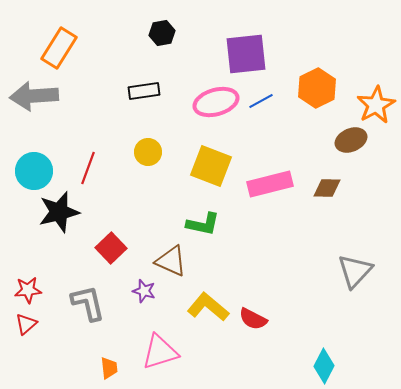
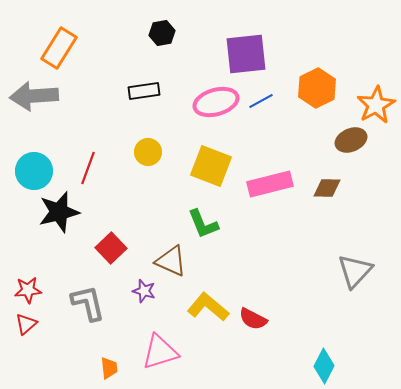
green L-shape: rotated 56 degrees clockwise
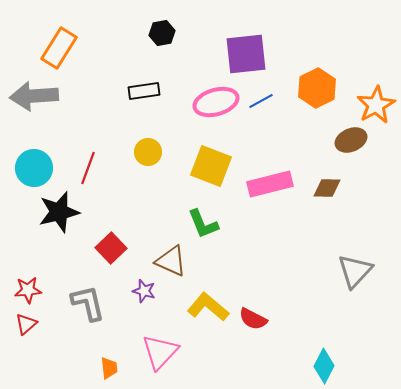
cyan circle: moved 3 px up
pink triangle: rotated 30 degrees counterclockwise
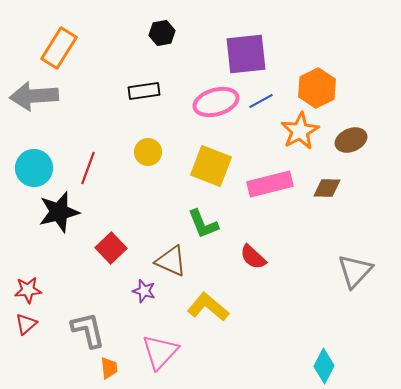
orange star: moved 76 px left, 26 px down
gray L-shape: moved 27 px down
red semicircle: moved 62 px up; rotated 16 degrees clockwise
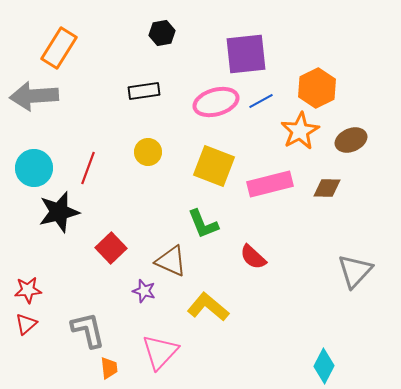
yellow square: moved 3 px right
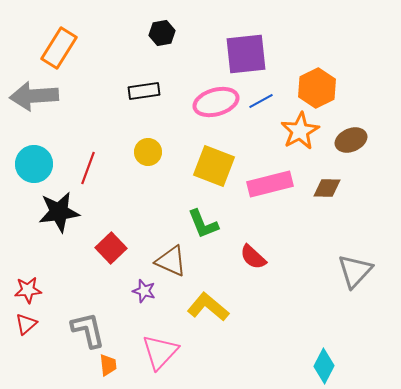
cyan circle: moved 4 px up
black star: rotated 6 degrees clockwise
orange trapezoid: moved 1 px left, 3 px up
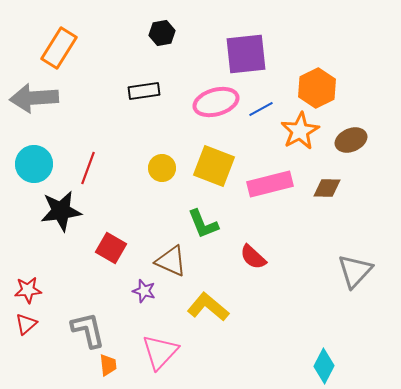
gray arrow: moved 2 px down
blue line: moved 8 px down
yellow circle: moved 14 px right, 16 px down
black star: moved 2 px right, 1 px up
red square: rotated 16 degrees counterclockwise
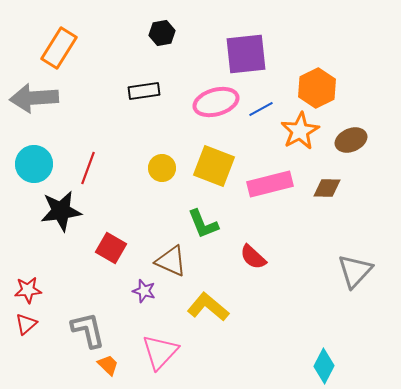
orange trapezoid: rotated 40 degrees counterclockwise
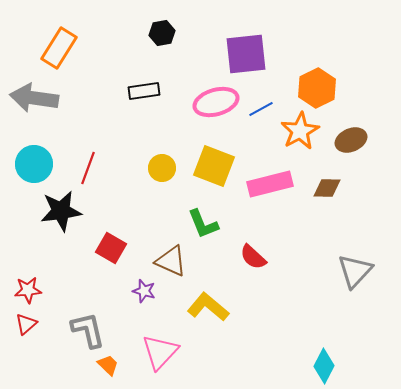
gray arrow: rotated 12 degrees clockwise
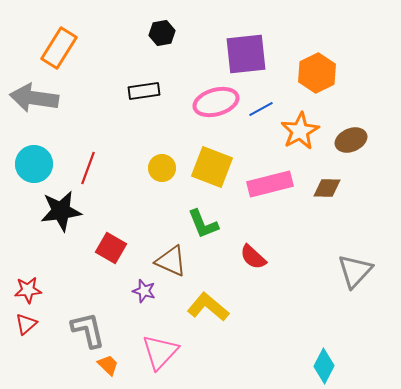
orange hexagon: moved 15 px up
yellow square: moved 2 px left, 1 px down
